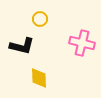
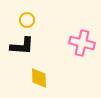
yellow circle: moved 13 px left, 1 px down
black L-shape: rotated 10 degrees counterclockwise
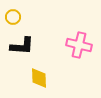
yellow circle: moved 14 px left, 3 px up
pink cross: moved 3 px left, 2 px down
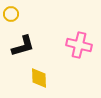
yellow circle: moved 2 px left, 3 px up
black L-shape: moved 1 px right; rotated 20 degrees counterclockwise
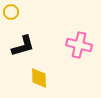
yellow circle: moved 2 px up
